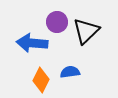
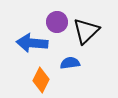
blue semicircle: moved 9 px up
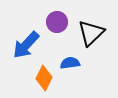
black triangle: moved 5 px right, 2 px down
blue arrow: moved 6 px left, 2 px down; rotated 52 degrees counterclockwise
orange diamond: moved 3 px right, 2 px up
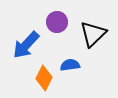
black triangle: moved 2 px right, 1 px down
blue semicircle: moved 2 px down
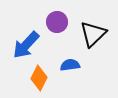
orange diamond: moved 5 px left
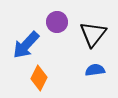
black triangle: rotated 8 degrees counterclockwise
blue semicircle: moved 25 px right, 5 px down
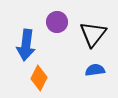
blue arrow: rotated 36 degrees counterclockwise
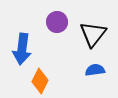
blue arrow: moved 4 px left, 4 px down
orange diamond: moved 1 px right, 3 px down
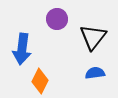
purple circle: moved 3 px up
black triangle: moved 3 px down
blue semicircle: moved 3 px down
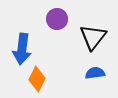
orange diamond: moved 3 px left, 2 px up
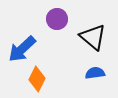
black triangle: rotated 28 degrees counterclockwise
blue arrow: rotated 40 degrees clockwise
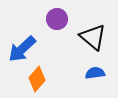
orange diamond: rotated 15 degrees clockwise
